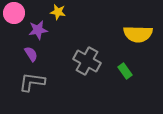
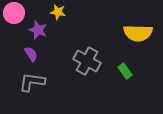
purple star: rotated 30 degrees clockwise
yellow semicircle: moved 1 px up
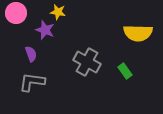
pink circle: moved 2 px right
purple star: moved 7 px right
purple semicircle: rotated 14 degrees clockwise
gray cross: moved 1 px down
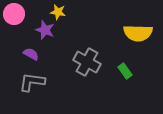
pink circle: moved 2 px left, 1 px down
purple semicircle: rotated 42 degrees counterclockwise
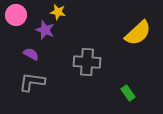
pink circle: moved 2 px right, 1 px down
yellow semicircle: rotated 44 degrees counterclockwise
gray cross: rotated 24 degrees counterclockwise
green rectangle: moved 3 px right, 22 px down
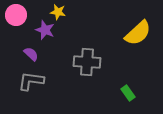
purple semicircle: rotated 14 degrees clockwise
gray L-shape: moved 1 px left, 1 px up
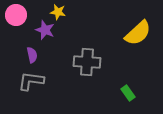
purple semicircle: moved 1 px right, 1 px down; rotated 35 degrees clockwise
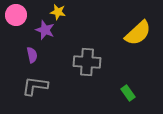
gray L-shape: moved 4 px right, 5 px down
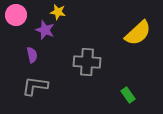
green rectangle: moved 2 px down
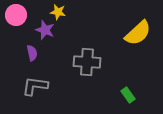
purple semicircle: moved 2 px up
